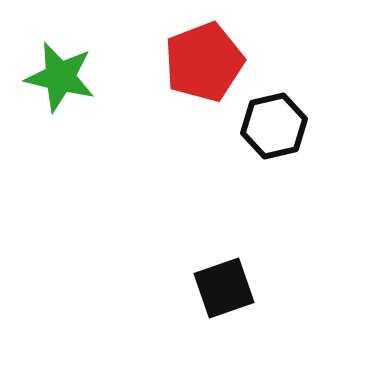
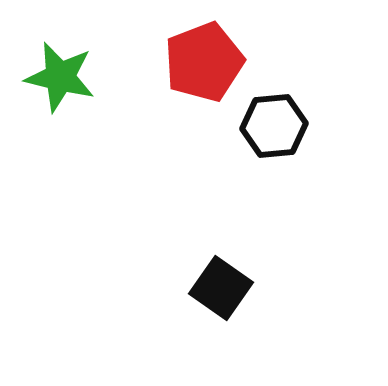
black hexagon: rotated 8 degrees clockwise
black square: moved 3 px left; rotated 36 degrees counterclockwise
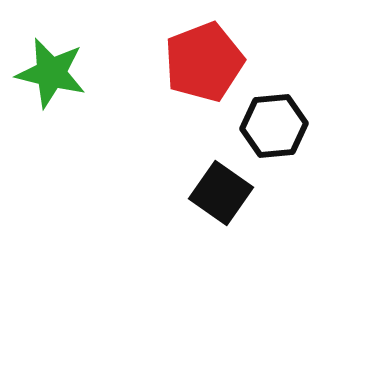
green star: moved 9 px left, 4 px up
black square: moved 95 px up
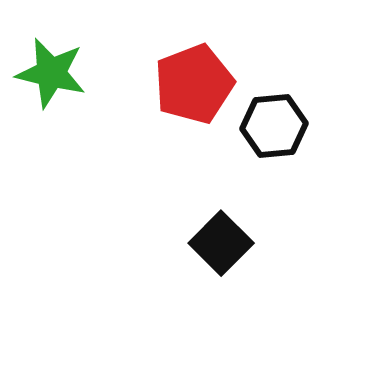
red pentagon: moved 10 px left, 22 px down
black square: moved 50 px down; rotated 10 degrees clockwise
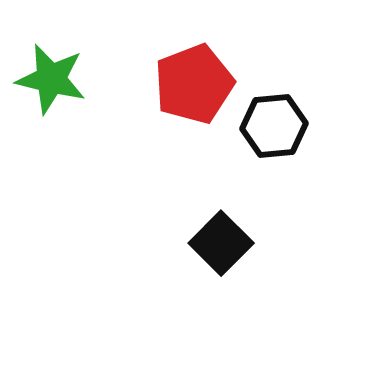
green star: moved 6 px down
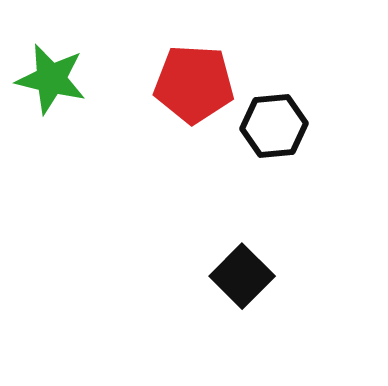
red pentagon: rotated 24 degrees clockwise
black square: moved 21 px right, 33 px down
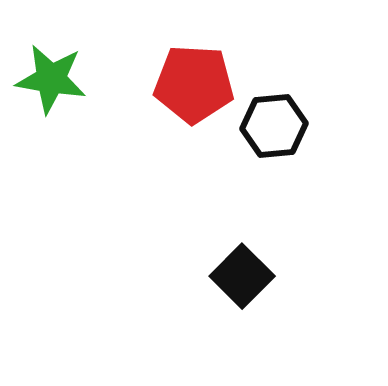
green star: rotated 4 degrees counterclockwise
